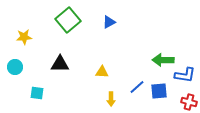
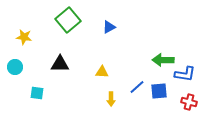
blue triangle: moved 5 px down
yellow star: rotated 14 degrees clockwise
blue L-shape: moved 1 px up
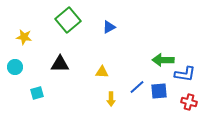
cyan square: rotated 24 degrees counterclockwise
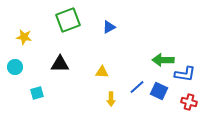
green square: rotated 20 degrees clockwise
blue square: rotated 30 degrees clockwise
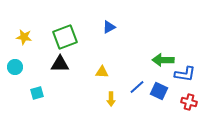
green square: moved 3 px left, 17 px down
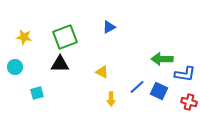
green arrow: moved 1 px left, 1 px up
yellow triangle: rotated 24 degrees clockwise
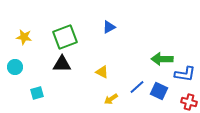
black triangle: moved 2 px right
yellow arrow: rotated 56 degrees clockwise
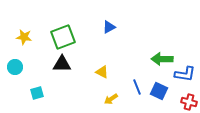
green square: moved 2 px left
blue line: rotated 70 degrees counterclockwise
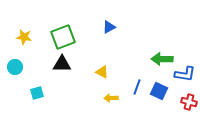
blue line: rotated 42 degrees clockwise
yellow arrow: moved 1 px up; rotated 32 degrees clockwise
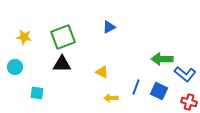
blue L-shape: rotated 30 degrees clockwise
blue line: moved 1 px left
cyan square: rotated 24 degrees clockwise
